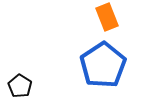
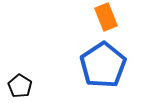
orange rectangle: moved 1 px left
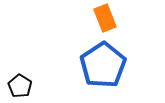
orange rectangle: moved 1 px left, 1 px down
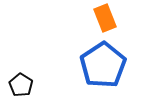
black pentagon: moved 1 px right, 1 px up
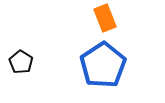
black pentagon: moved 23 px up
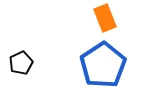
black pentagon: moved 1 px down; rotated 15 degrees clockwise
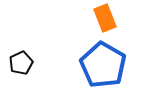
blue pentagon: rotated 9 degrees counterclockwise
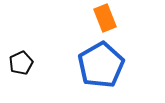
blue pentagon: moved 2 px left; rotated 12 degrees clockwise
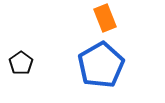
black pentagon: rotated 10 degrees counterclockwise
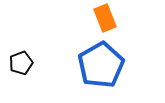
black pentagon: rotated 15 degrees clockwise
